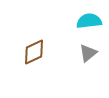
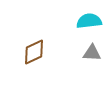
gray triangle: moved 4 px right; rotated 42 degrees clockwise
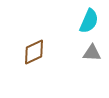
cyan semicircle: rotated 120 degrees clockwise
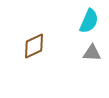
brown diamond: moved 6 px up
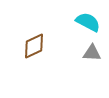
cyan semicircle: moved 1 px left, 1 px down; rotated 85 degrees counterclockwise
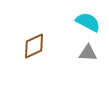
gray triangle: moved 4 px left
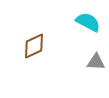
gray triangle: moved 8 px right, 9 px down
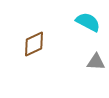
brown diamond: moved 2 px up
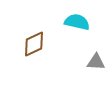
cyan semicircle: moved 11 px left; rotated 15 degrees counterclockwise
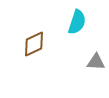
cyan semicircle: rotated 95 degrees clockwise
